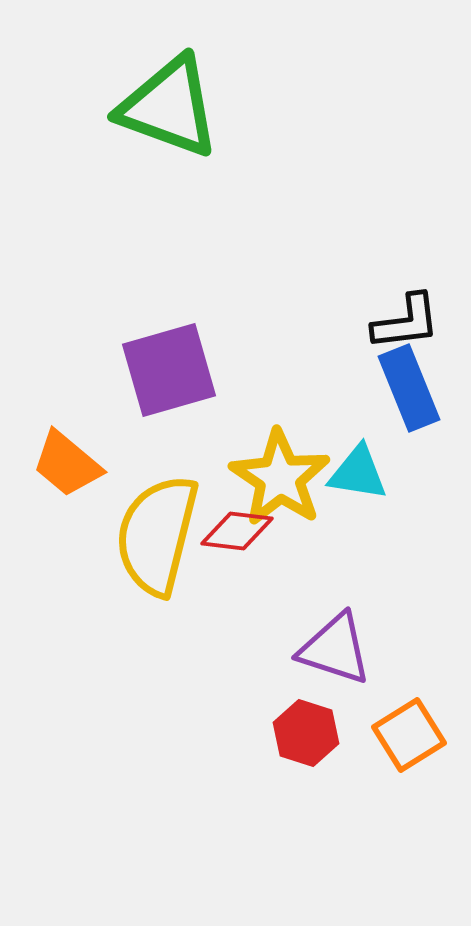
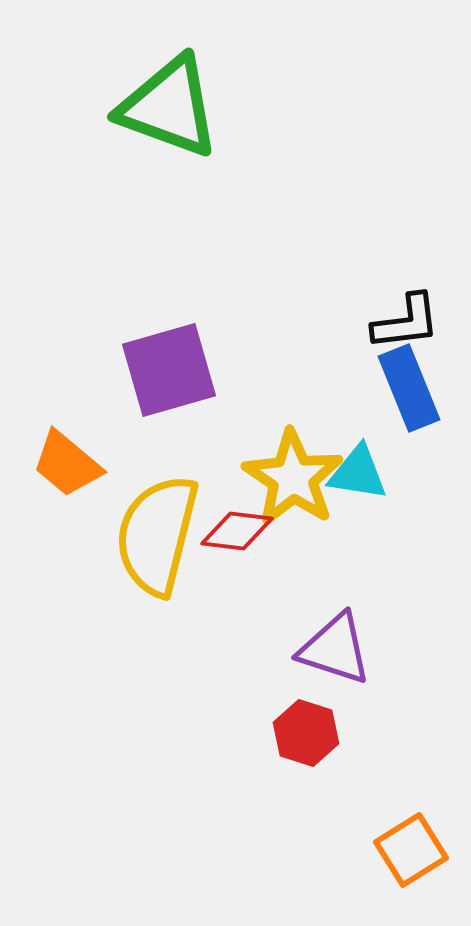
yellow star: moved 13 px right
orange square: moved 2 px right, 115 px down
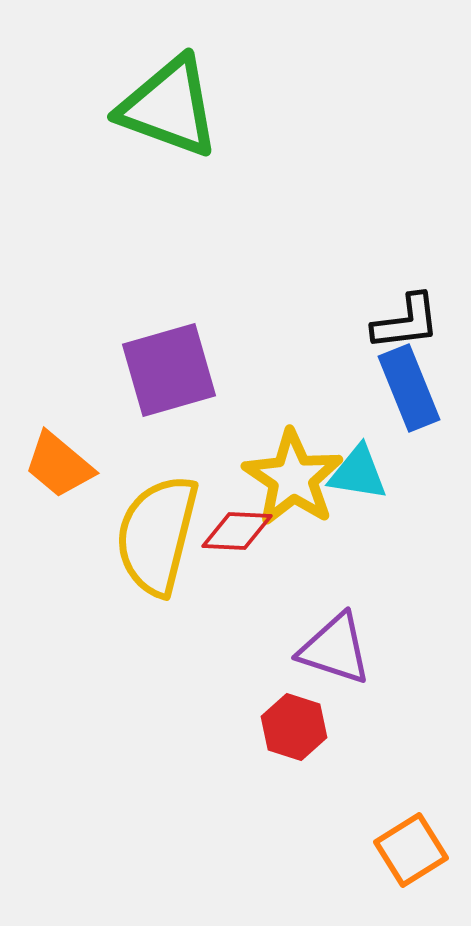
orange trapezoid: moved 8 px left, 1 px down
red diamond: rotated 4 degrees counterclockwise
red hexagon: moved 12 px left, 6 px up
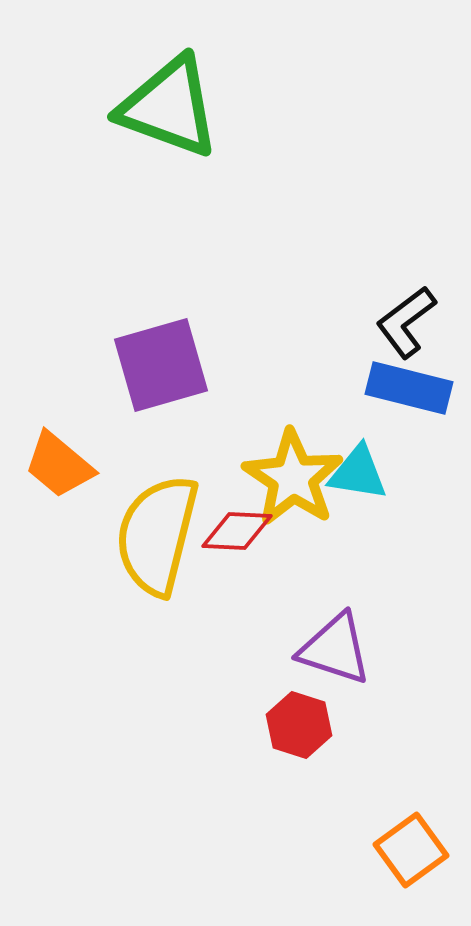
black L-shape: rotated 150 degrees clockwise
purple square: moved 8 px left, 5 px up
blue rectangle: rotated 54 degrees counterclockwise
red hexagon: moved 5 px right, 2 px up
orange square: rotated 4 degrees counterclockwise
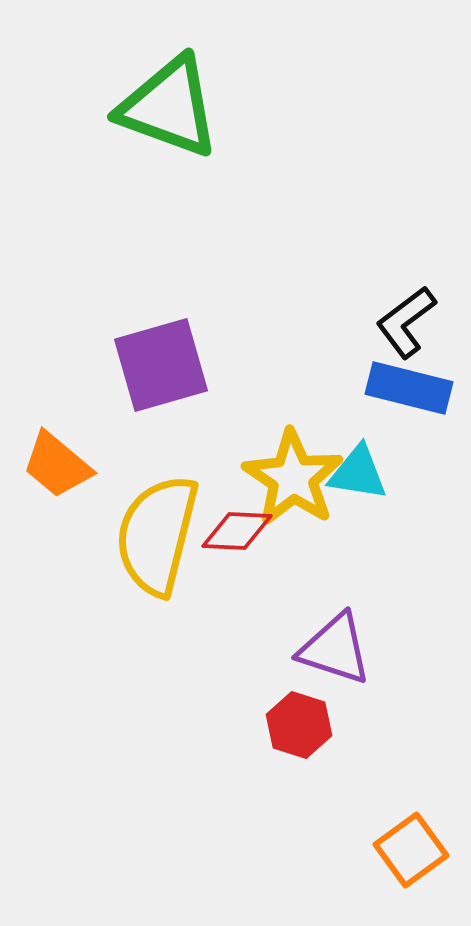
orange trapezoid: moved 2 px left
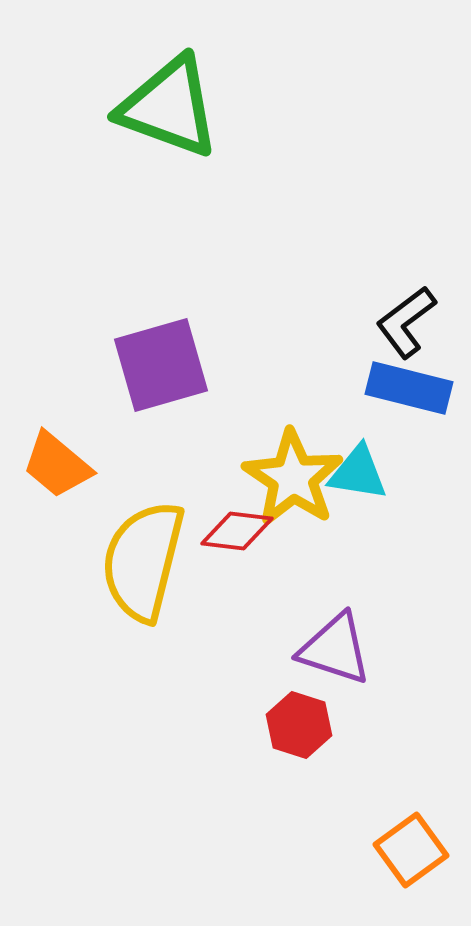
red diamond: rotated 4 degrees clockwise
yellow semicircle: moved 14 px left, 26 px down
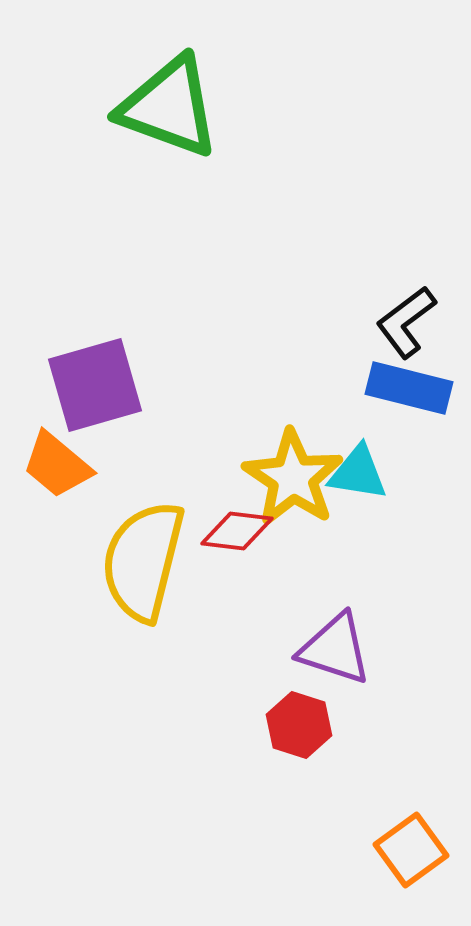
purple square: moved 66 px left, 20 px down
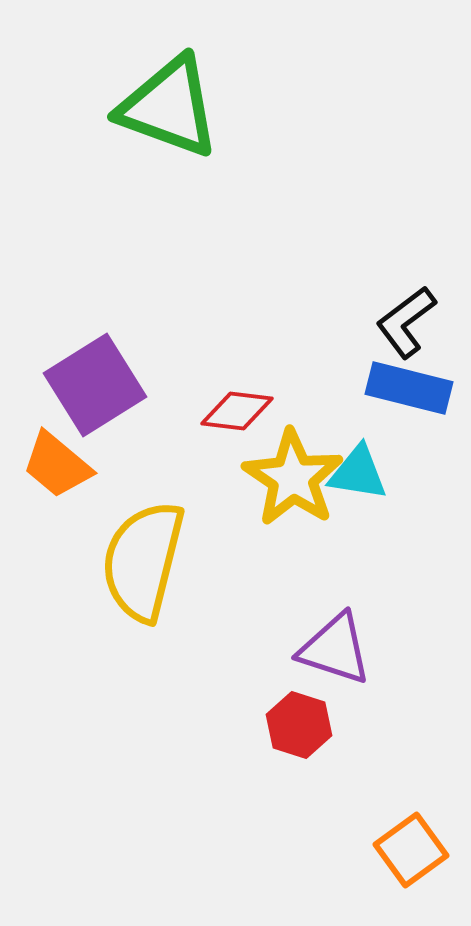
purple square: rotated 16 degrees counterclockwise
red diamond: moved 120 px up
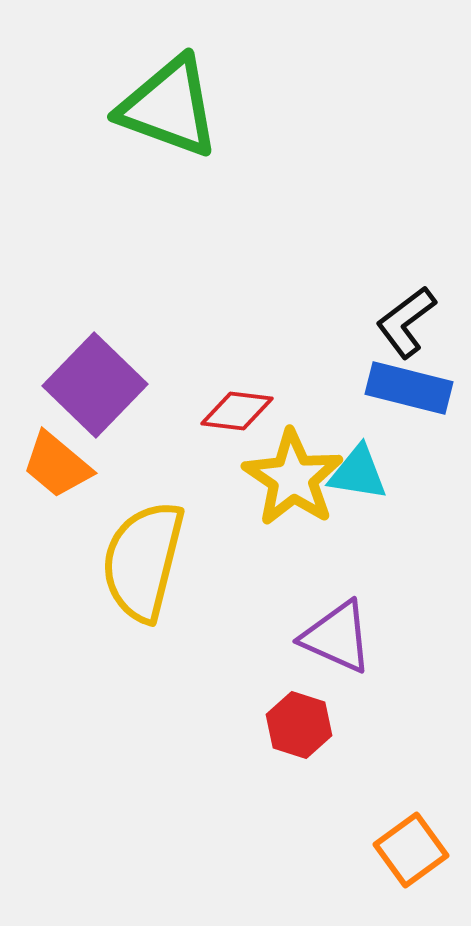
purple square: rotated 14 degrees counterclockwise
purple triangle: moved 2 px right, 12 px up; rotated 6 degrees clockwise
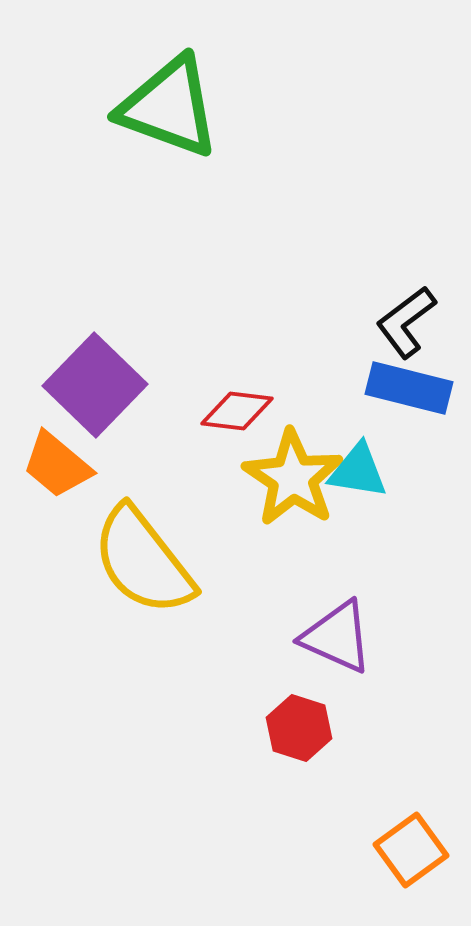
cyan triangle: moved 2 px up
yellow semicircle: rotated 52 degrees counterclockwise
red hexagon: moved 3 px down
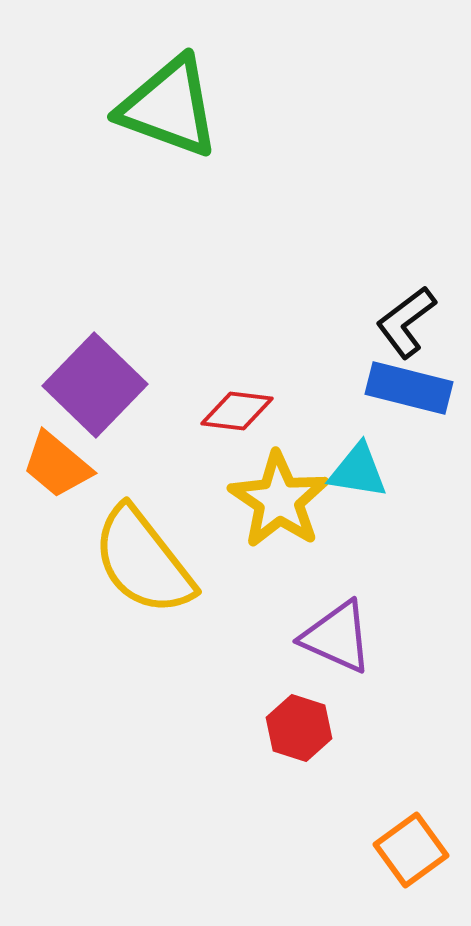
yellow star: moved 14 px left, 22 px down
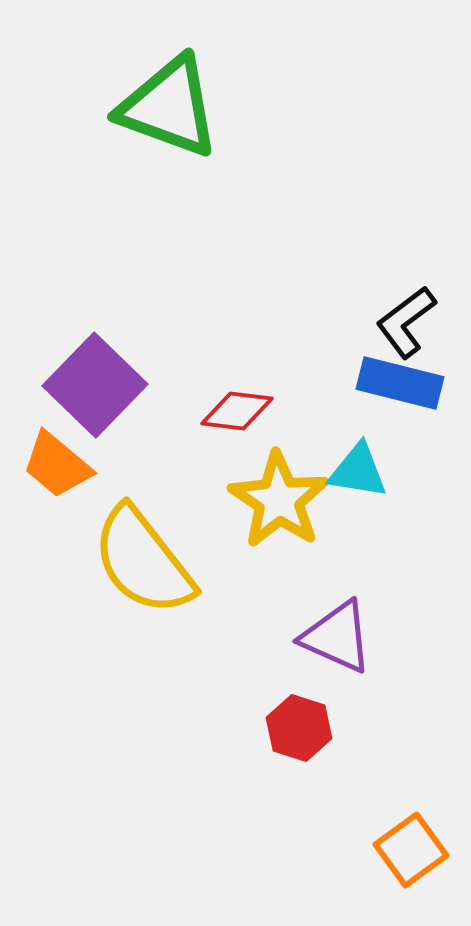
blue rectangle: moved 9 px left, 5 px up
